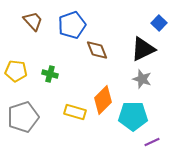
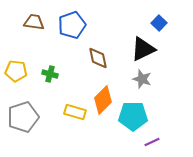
brown trapezoid: moved 1 px right, 1 px down; rotated 40 degrees counterclockwise
brown diamond: moved 1 px right, 8 px down; rotated 10 degrees clockwise
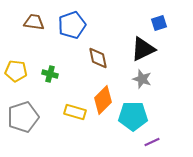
blue square: rotated 28 degrees clockwise
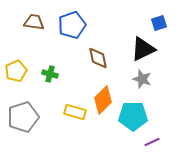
yellow pentagon: rotated 30 degrees counterclockwise
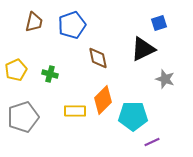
brown trapezoid: rotated 95 degrees clockwise
yellow pentagon: moved 1 px up
gray star: moved 23 px right
yellow rectangle: moved 1 px up; rotated 15 degrees counterclockwise
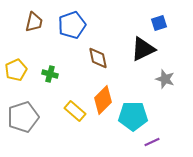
yellow rectangle: rotated 40 degrees clockwise
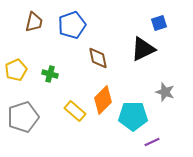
gray star: moved 13 px down
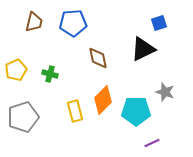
blue pentagon: moved 1 px right, 2 px up; rotated 16 degrees clockwise
yellow rectangle: rotated 35 degrees clockwise
cyan pentagon: moved 3 px right, 5 px up
purple line: moved 1 px down
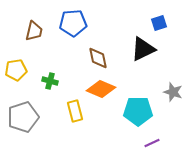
brown trapezoid: moved 9 px down
yellow pentagon: rotated 15 degrees clockwise
green cross: moved 7 px down
gray star: moved 8 px right
orange diamond: moved 2 px left, 11 px up; rotated 68 degrees clockwise
cyan pentagon: moved 2 px right
